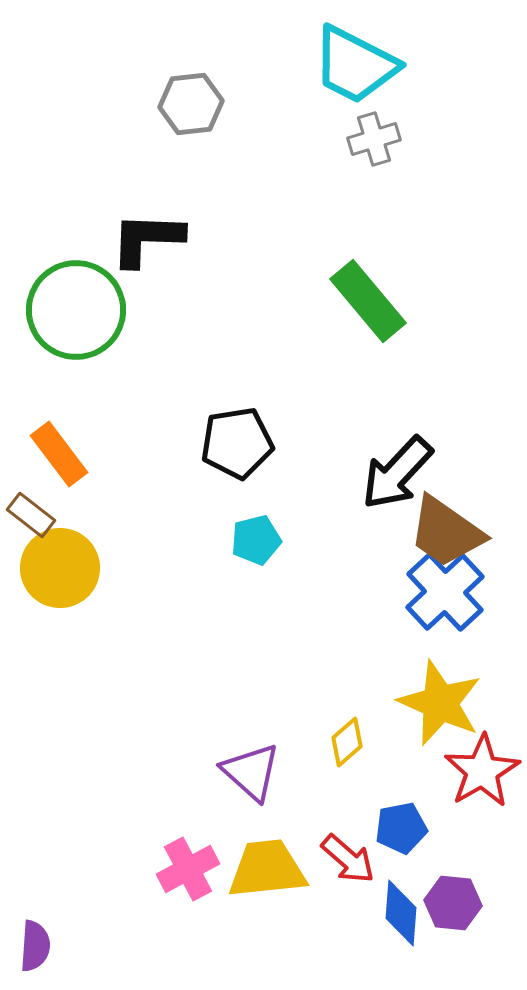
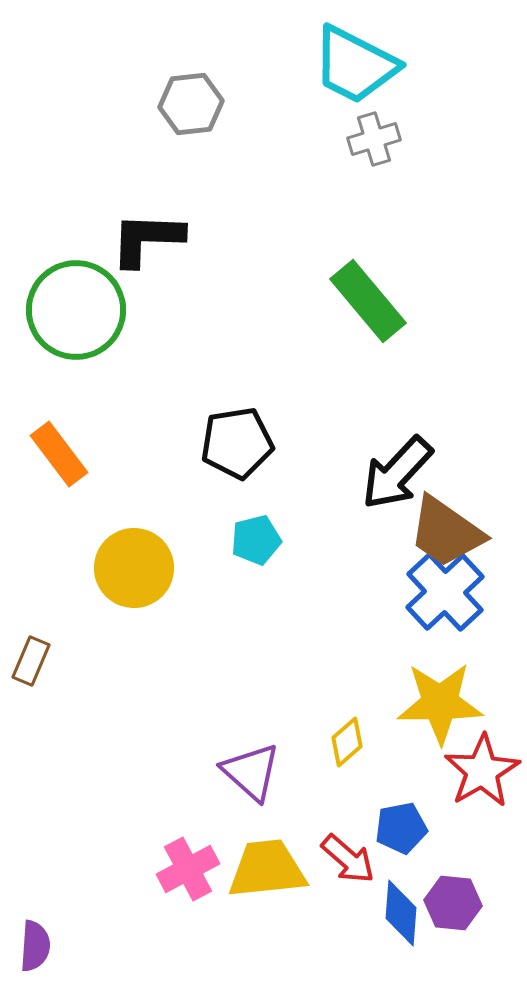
brown rectangle: moved 146 px down; rotated 75 degrees clockwise
yellow circle: moved 74 px right
yellow star: rotated 24 degrees counterclockwise
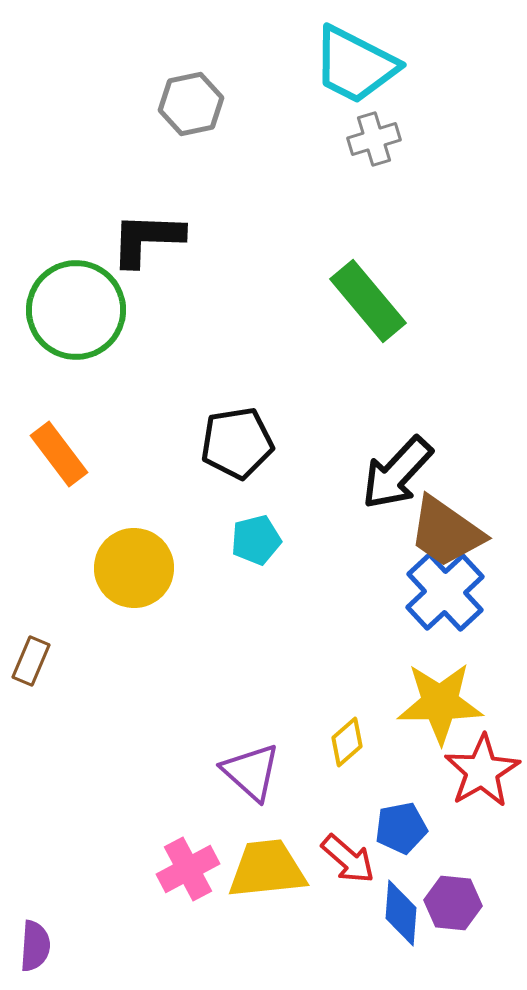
gray hexagon: rotated 6 degrees counterclockwise
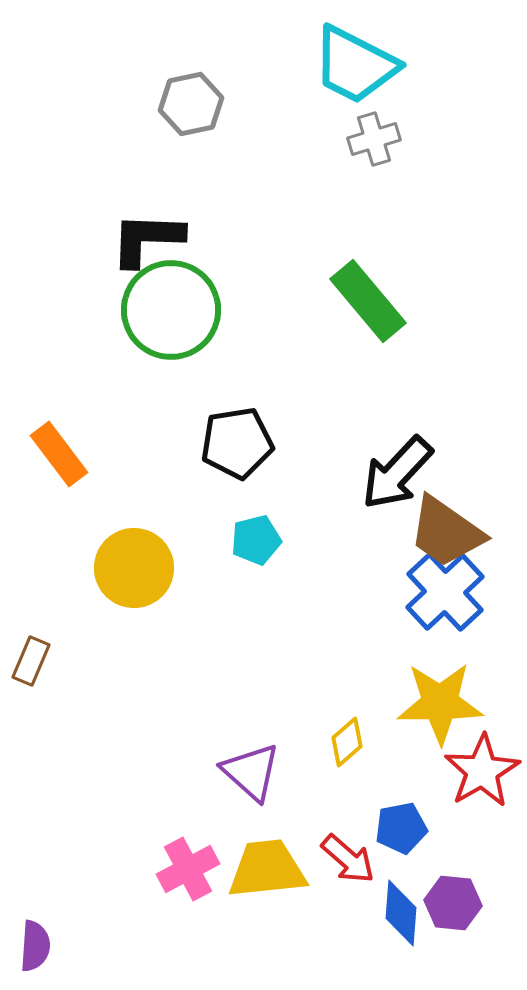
green circle: moved 95 px right
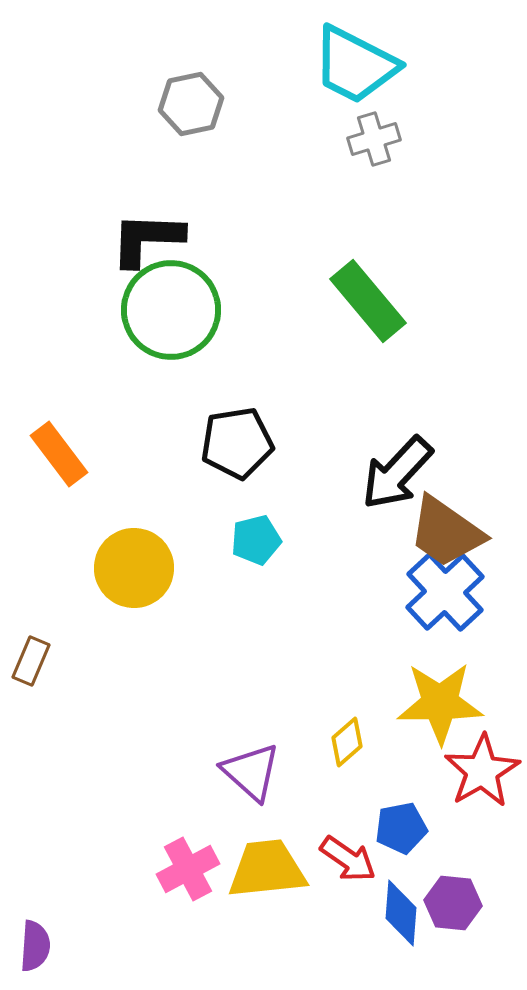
red arrow: rotated 6 degrees counterclockwise
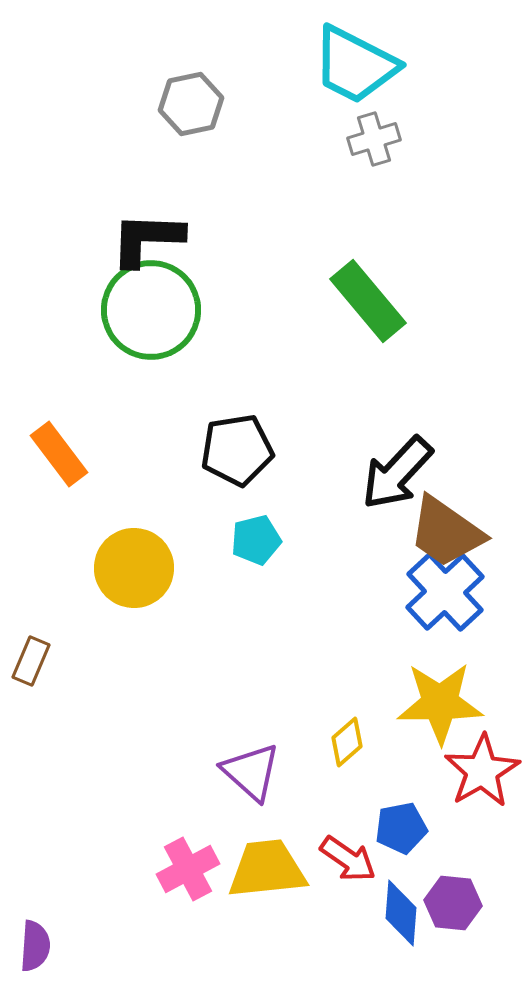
green circle: moved 20 px left
black pentagon: moved 7 px down
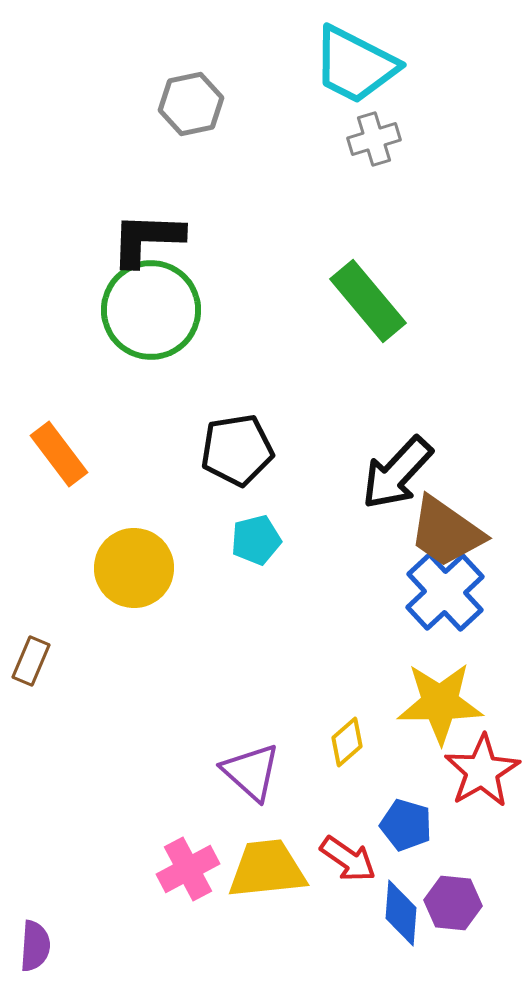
blue pentagon: moved 5 px right, 3 px up; rotated 27 degrees clockwise
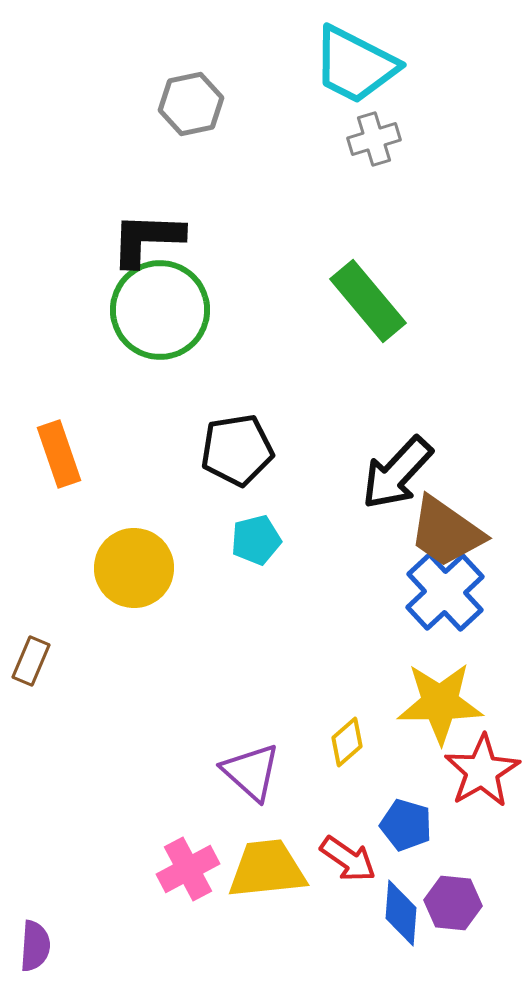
green circle: moved 9 px right
orange rectangle: rotated 18 degrees clockwise
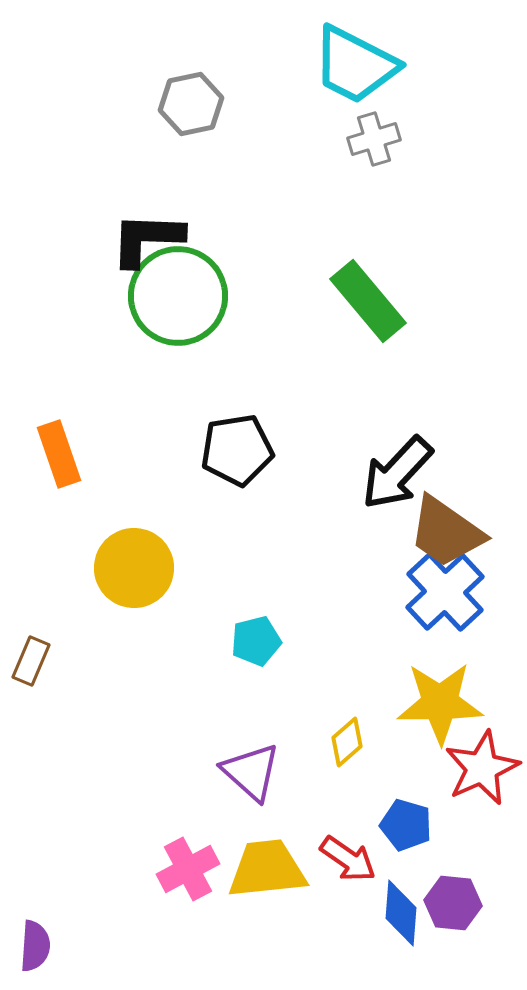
green circle: moved 18 px right, 14 px up
cyan pentagon: moved 101 px down
red star: moved 3 px up; rotated 6 degrees clockwise
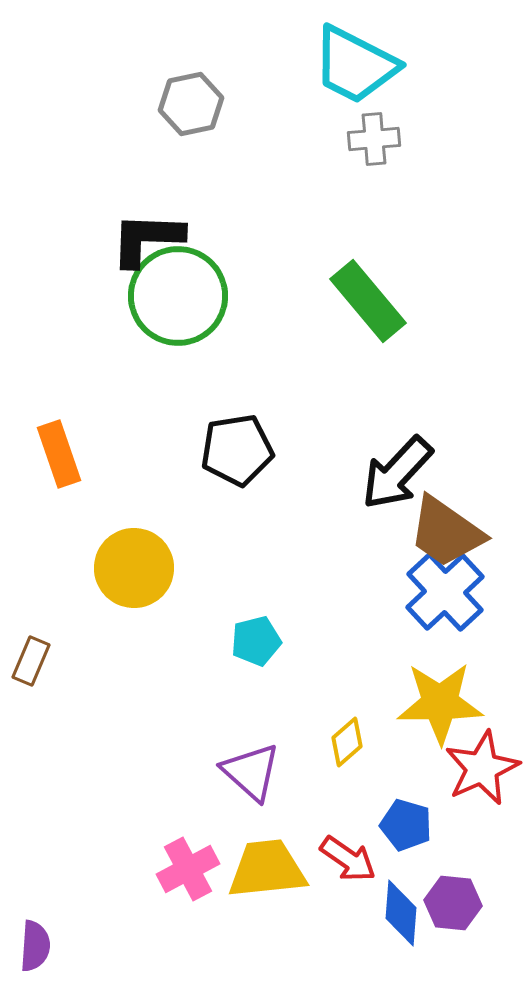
gray cross: rotated 12 degrees clockwise
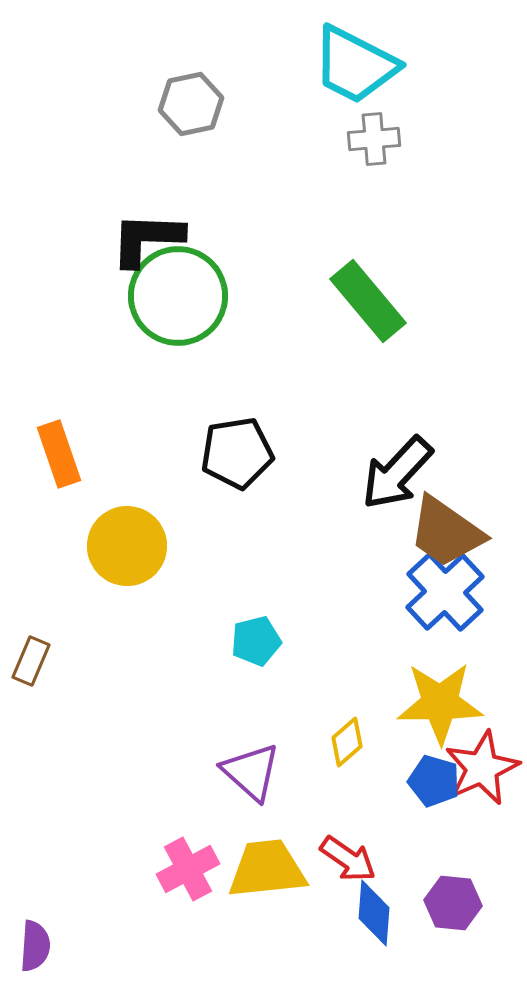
black pentagon: moved 3 px down
yellow circle: moved 7 px left, 22 px up
blue pentagon: moved 28 px right, 44 px up
blue diamond: moved 27 px left
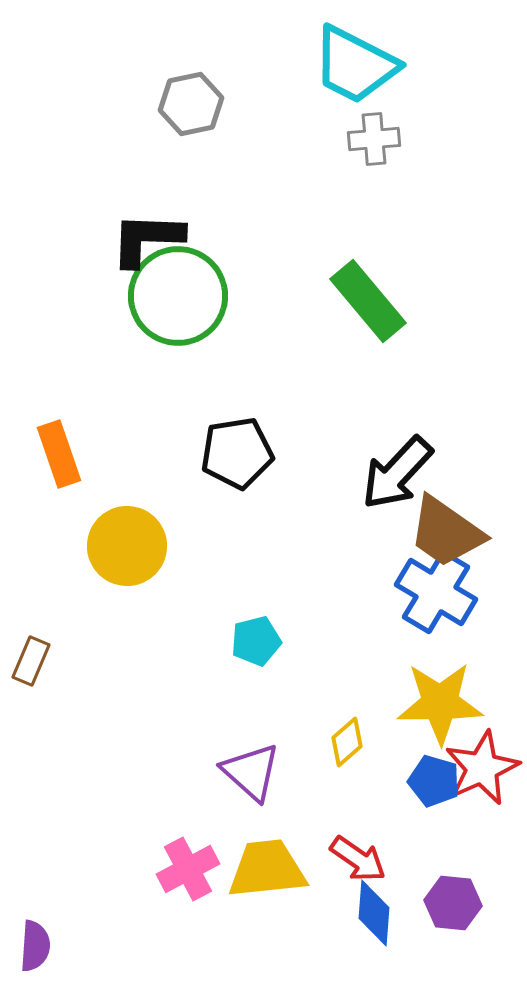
blue cross: moved 9 px left; rotated 16 degrees counterclockwise
red arrow: moved 10 px right
